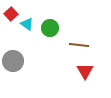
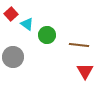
green circle: moved 3 px left, 7 px down
gray circle: moved 4 px up
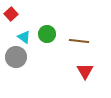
cyan triangle: moved 3 px left, 13 px down
green circle: moved 1 px up
brown line: moved 4 px up
gray circle: moved 3 px right
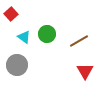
brown line: rotated 36 degrees counterclockwise
gray circle: moved 1 px right, 8 px down
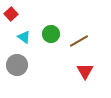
green circle: moved 4 px right
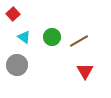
red square: moved 2 px right
green circle: moved 1 px right, 3 px down
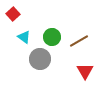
gray circle: moved 23 px right, 6 px up
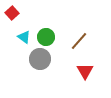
red square: moved 1 px left, 1 px up
green circle: moved 6 px left
brown line: rotated 18 degrees counterclockwise
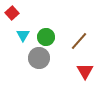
cyan triangle: moved 1 px left, 2 px up; rotated 24 degrees clockwise
gray circle: moved 1 px left, 1 px up
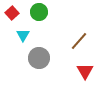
green circle: moved 7 px left, 25 px up
